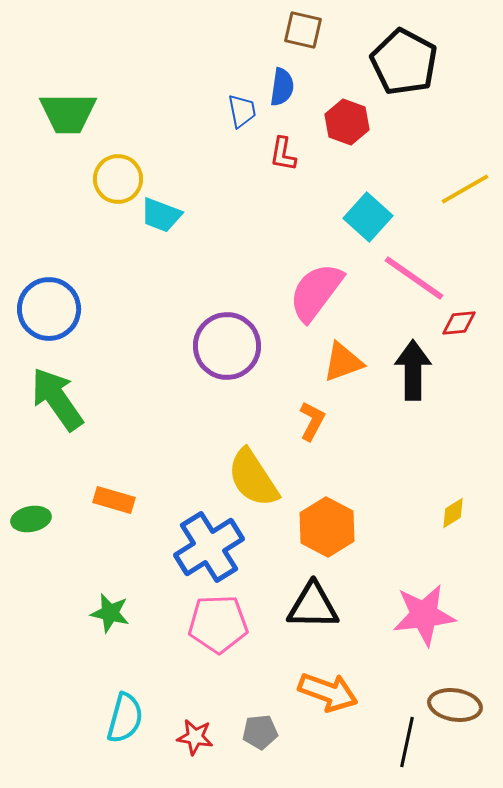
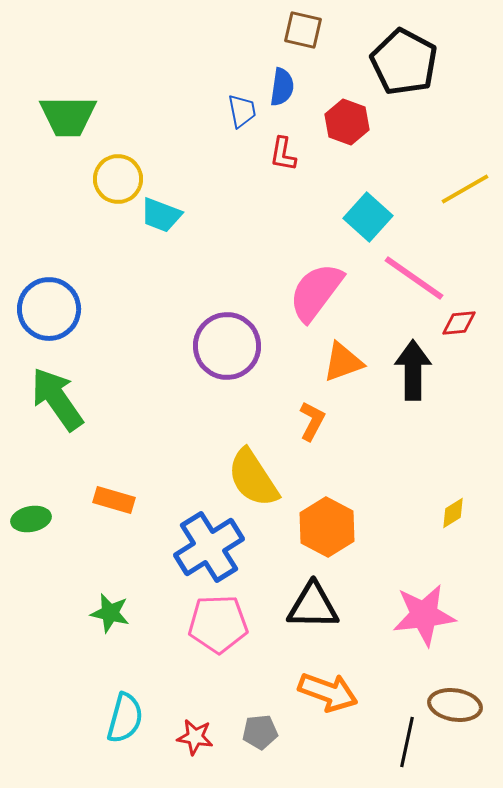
green trapezoid: moved 3 px down
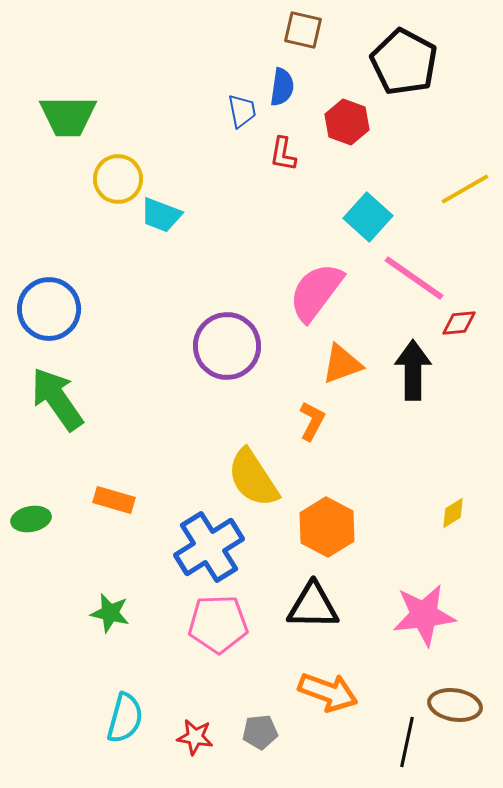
orange triangle: moved 1 px left, 2 px down
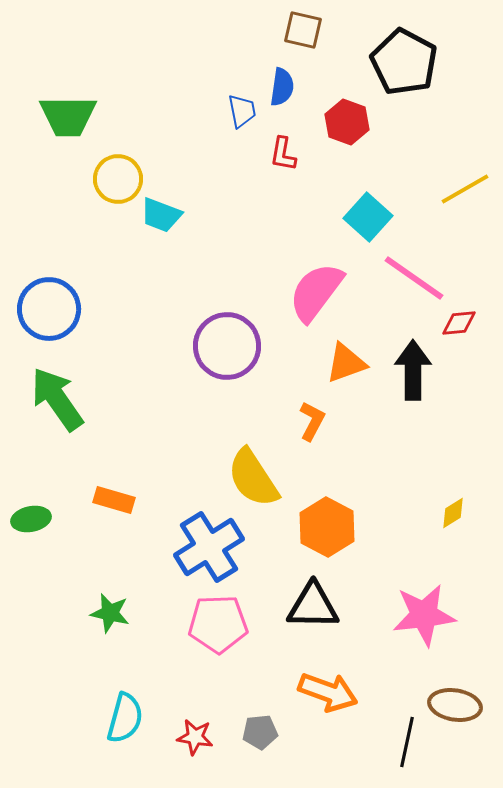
orange triangle: moved 4 px right, 1 px up
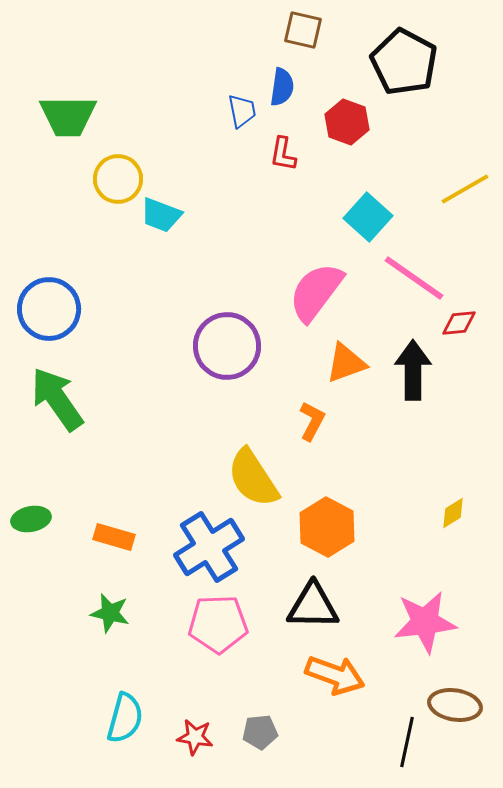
orange rectangle: moved 37 px down
pink star: moved 1 px right, 7 px down
orange arrow: moved 7 px right, 17 px up
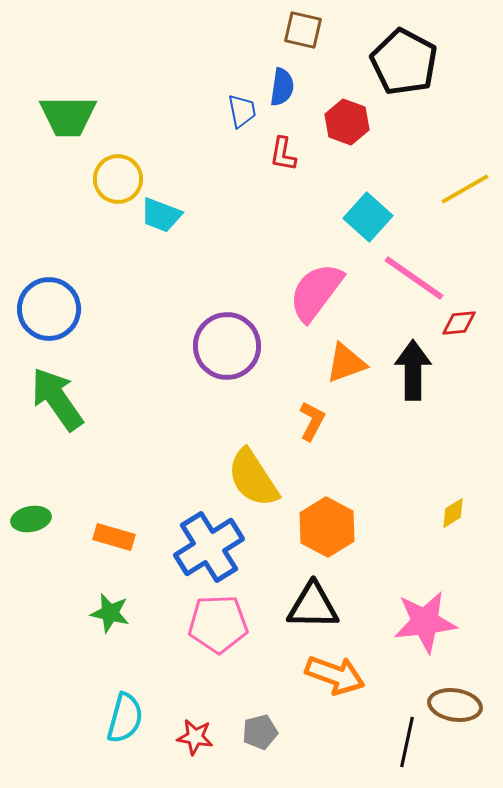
gray pentagon: rotated 8 degrees counterclockwise
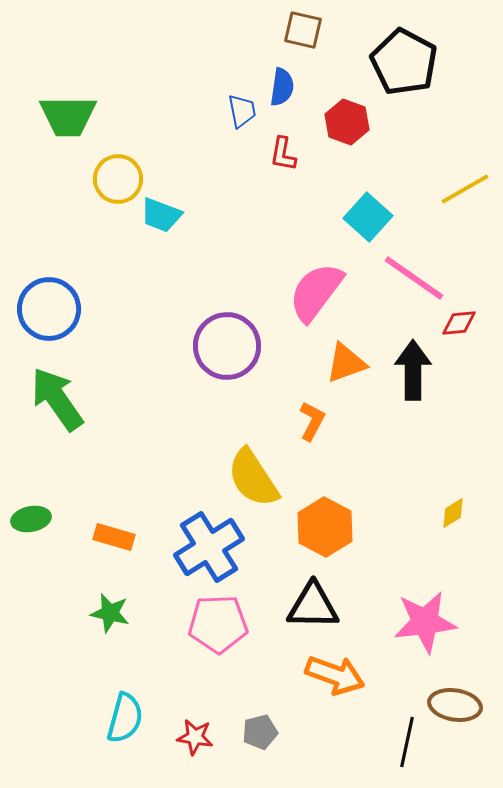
orange hexagon: moved 2 px left
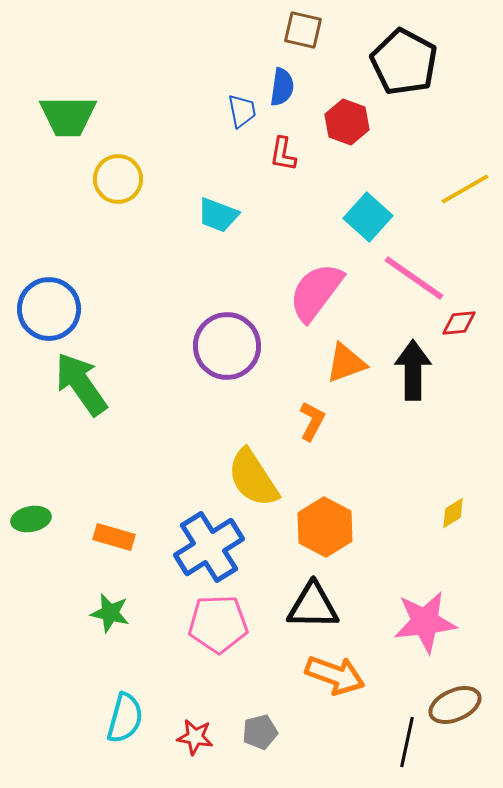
cyan trapezoid: moved 57 px right
green arrow: moved 24 px right, 15 px up
brown ellipse: rotated 33 degrees counterclockwise
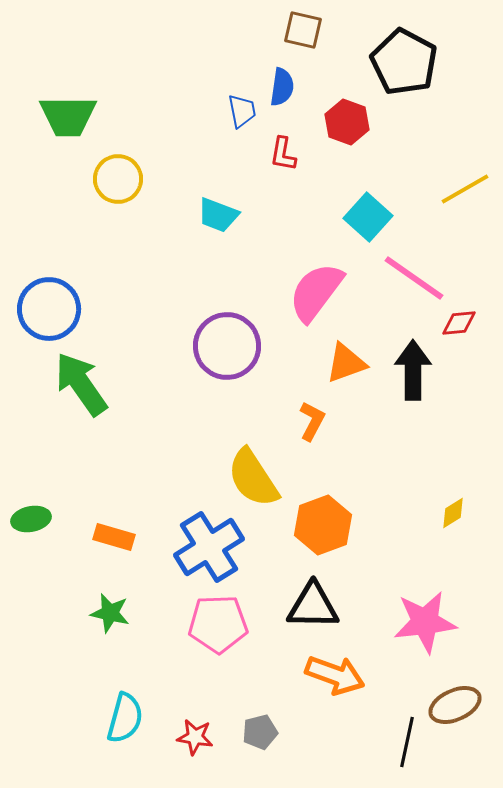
orange hexagon: moved 2 px left, 2 px up; rotated 12 degrees clockwise
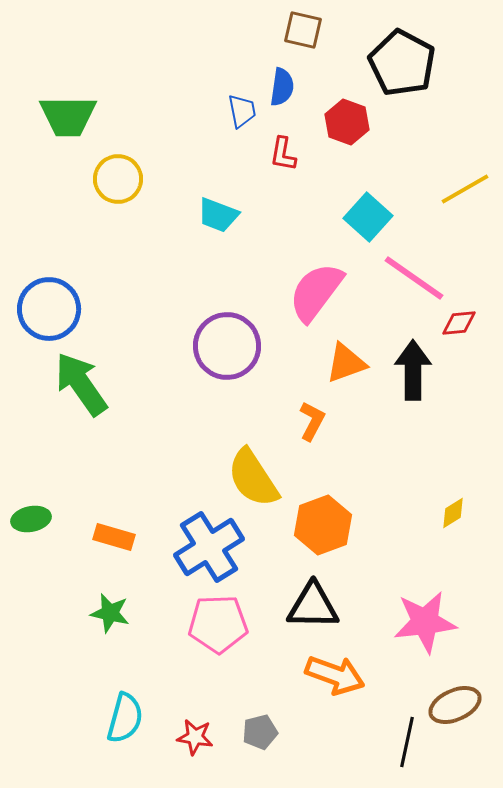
black pentagon: moved 2 px left, 1 px down
